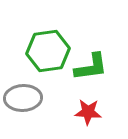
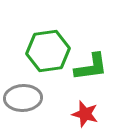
red star: moved 3 px left, 2 px down; rotated 12 degrees clockwise
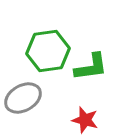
gray ellipse: rotated 27 degrees counterclockwise
red star: moved 6 px down
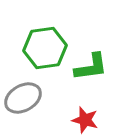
green hexagon: moved 3 px left, 3 px up
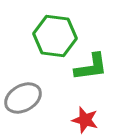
green hexagon: moved 10 px right, 12 px up; rotated 15 degrees clockwise
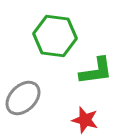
green L-shape: moved 5 px right, 4 px down
gray ellipse: rotated 15 degrees counterclockwise
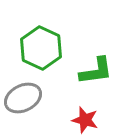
green hexagon: moved 14 px left, 12 px down; rotated 18 degrees clockwise
gray ellipse: rotated 18 degrees clockwise
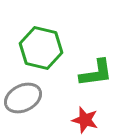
green hexagon: rotated 12 degrees counterclockwise
green L-shape: moved 2 px down
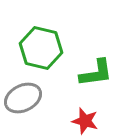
red star: moved 1 px down
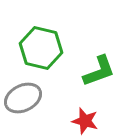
green L-shape: moved 3 px right, 2 px up; rotated 12 degrees counterclockwise
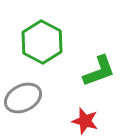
green hexagon: moved 1 px right, 6 px up; rotated 15 degrees clockwise
